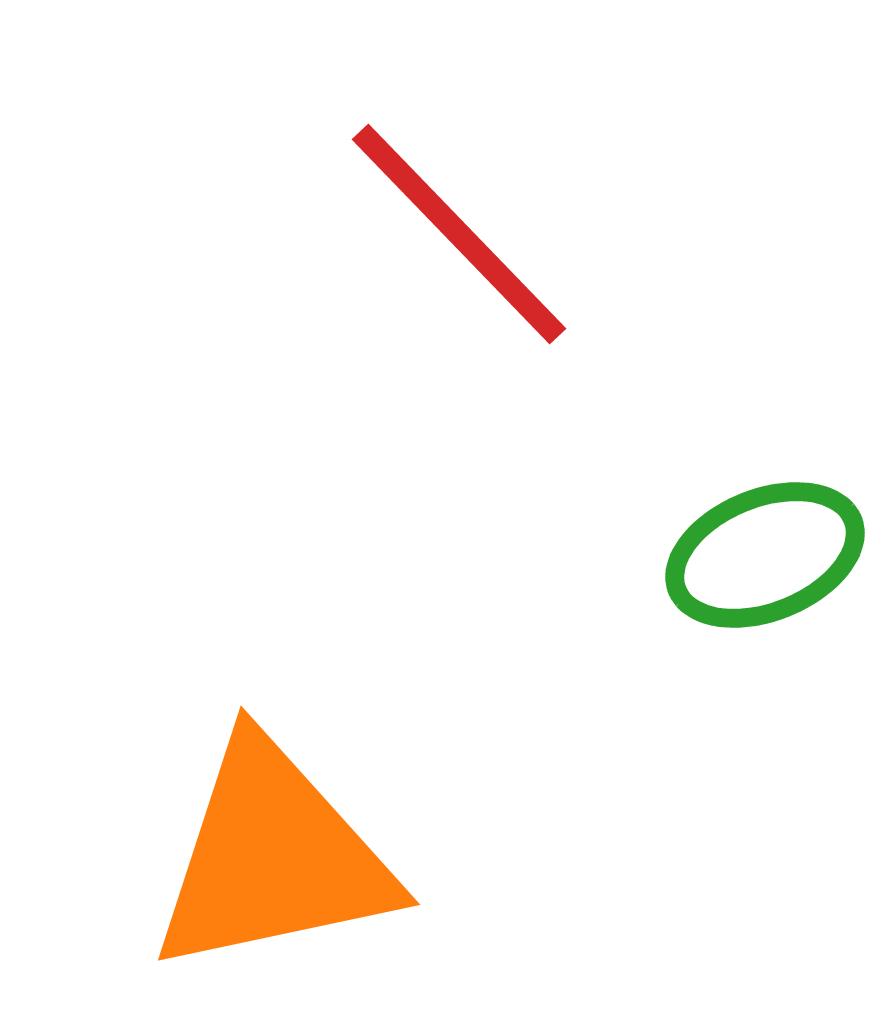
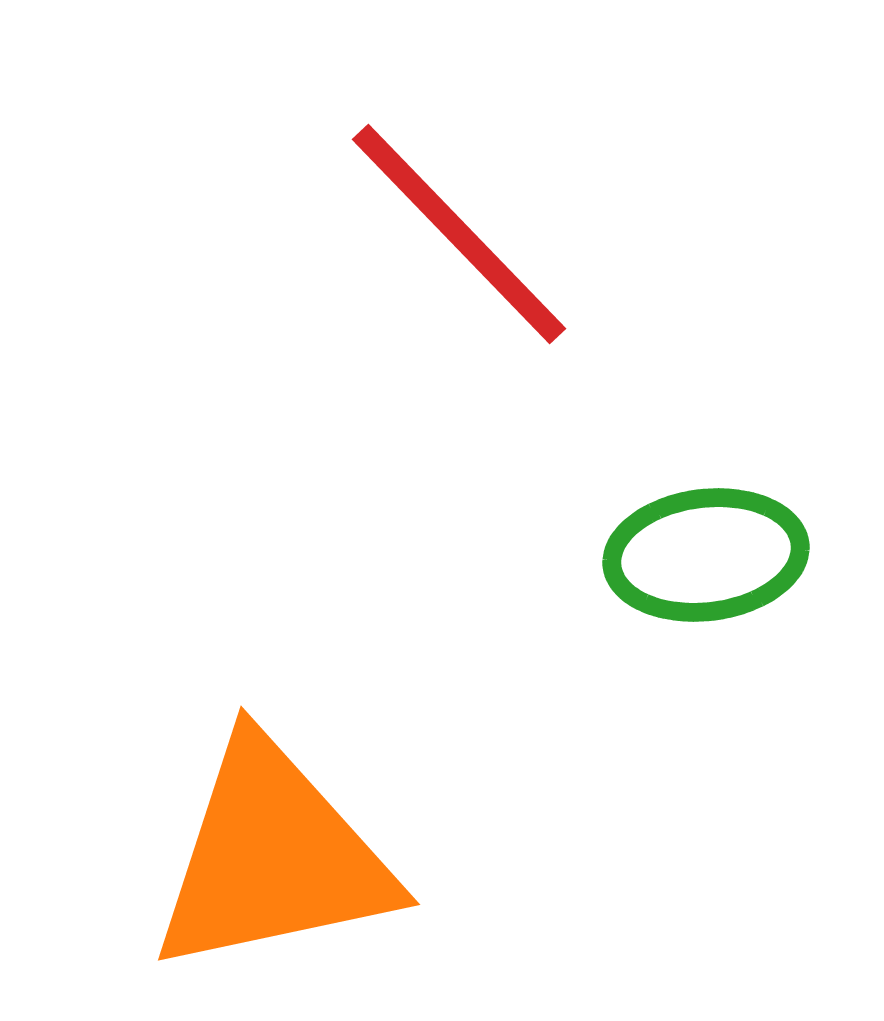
green ellipse: moved 59 px left; rotated 15 degrees clockwise
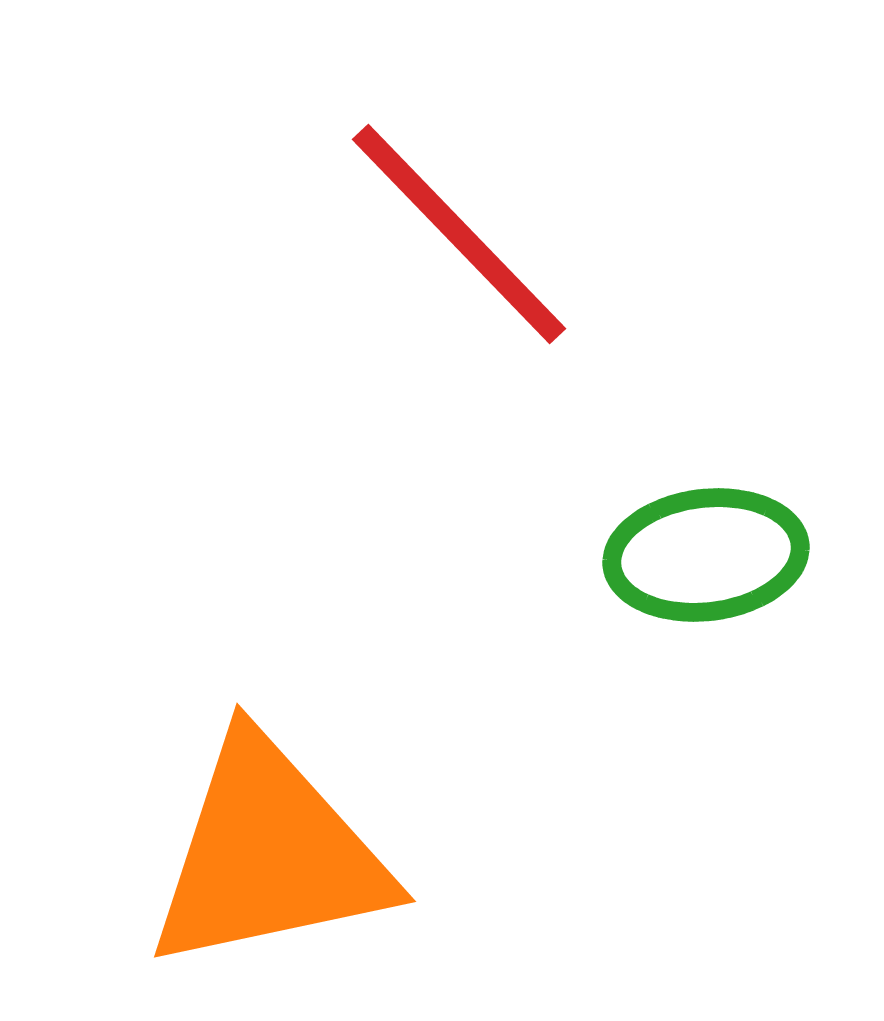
orange triangle: moved 4 px left, 3 px up
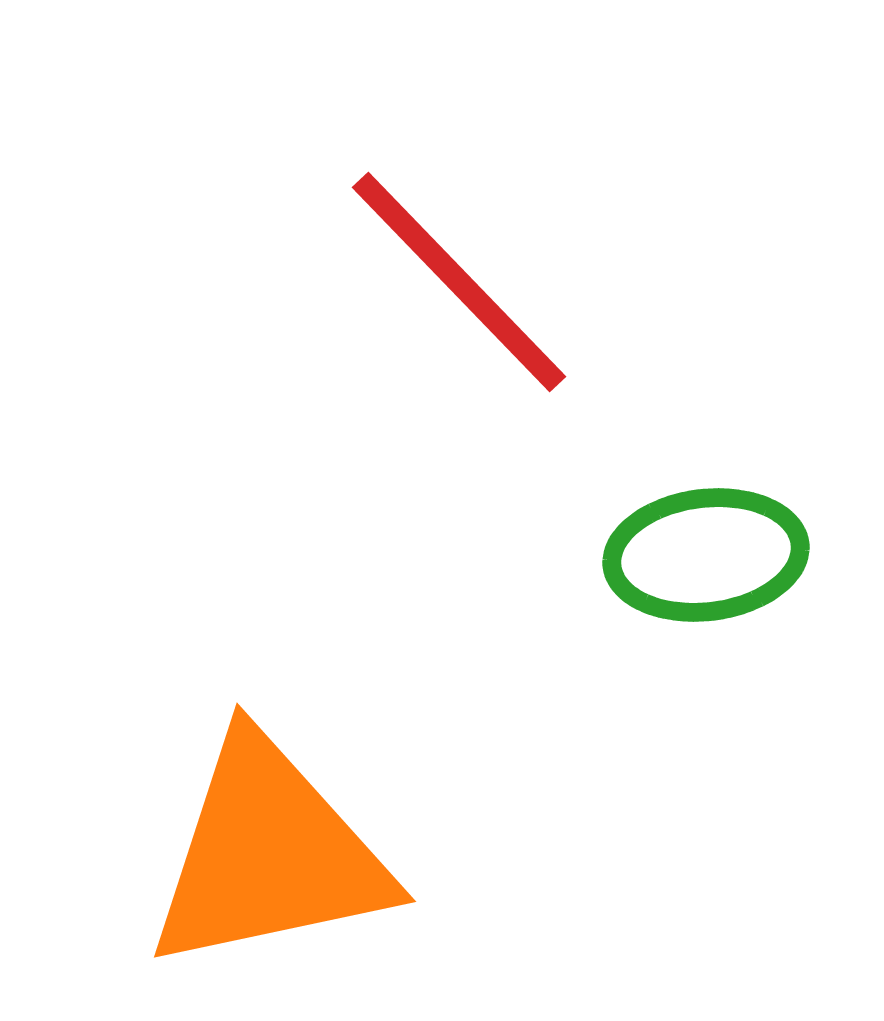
red line: moved 48 px down
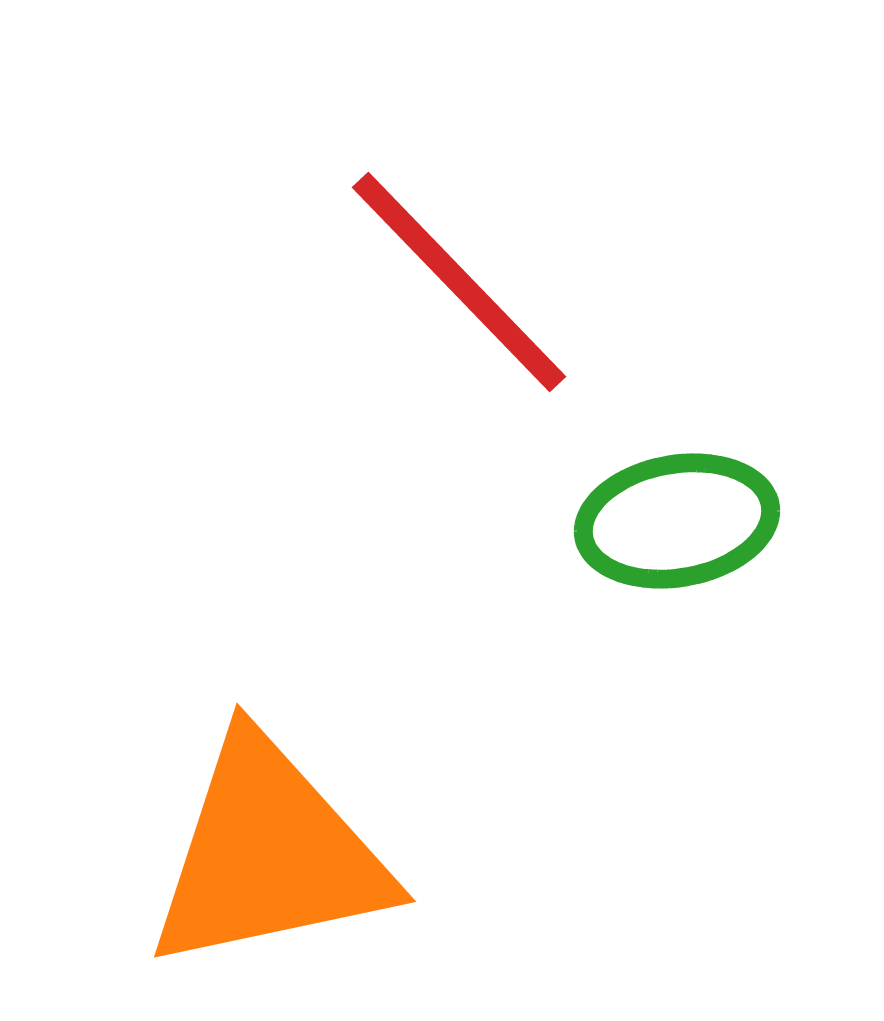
green ellipse: moved 29 px left, 34 px up; rotated 3 degrees counterclockwise
